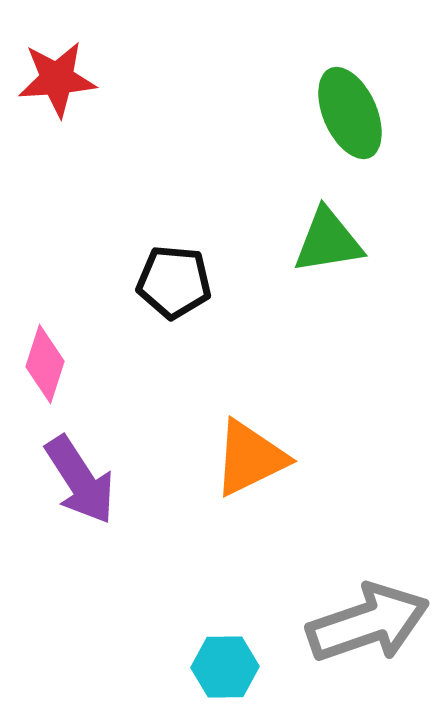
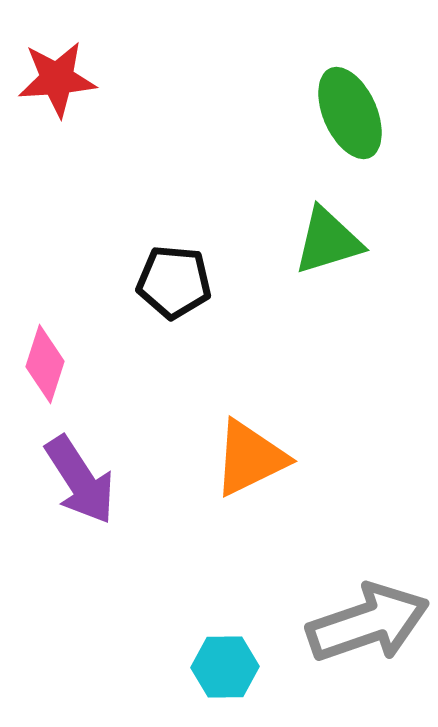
green triangle: rotated 8 degrees counterclockwise
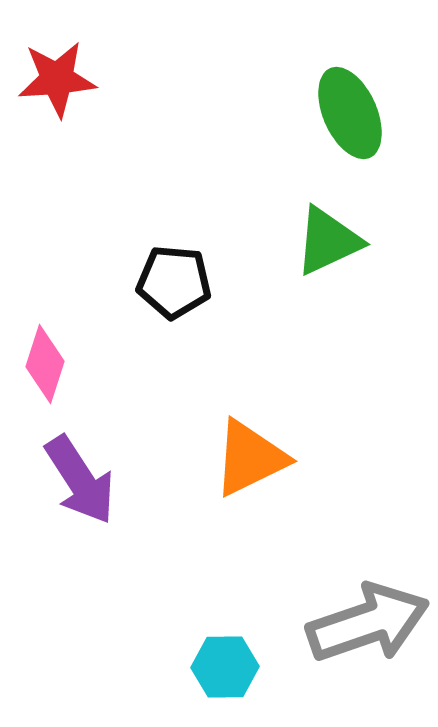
green triangle: rotated 8 degrees counterclockwise
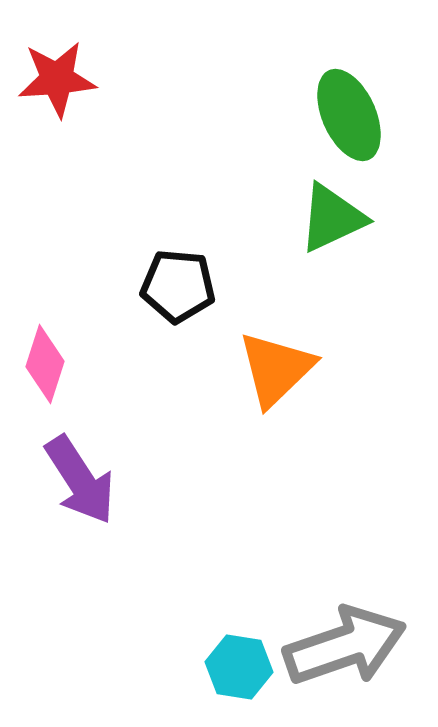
green ellipse: moved 1 px left, 2 px down
green triangle: moved 4 px right, 23 px up
black pentagon: moved 4 px right, 4 px down
orange triangle: moved 26 px right, 89 px up; rotated 18 degrees counterclockwise
gray arrow: moved 23 px left, 23 px down
cyan hexagon: moved 14 px right; rotated 10 degrees clockwise
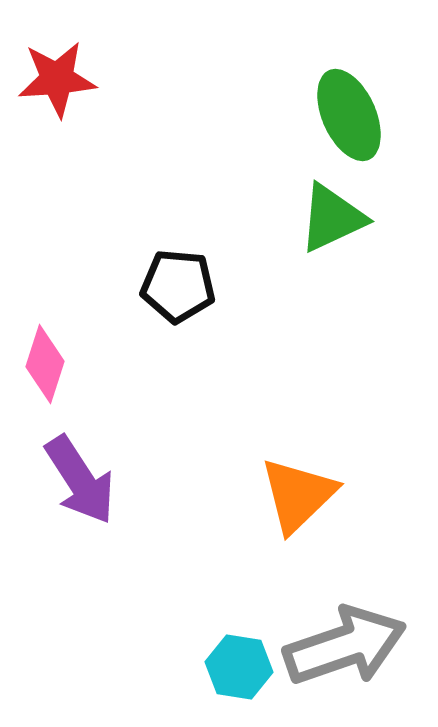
orange triangle: moved 22 px right, 126 px down
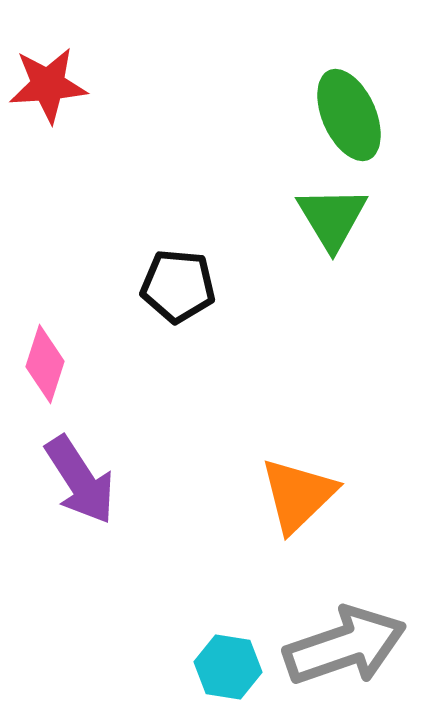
red star: moved 9 px left, 6 px down
green triangle: rotated 36 degrees counterclockwise
cyan hexagon: moved 11 px left
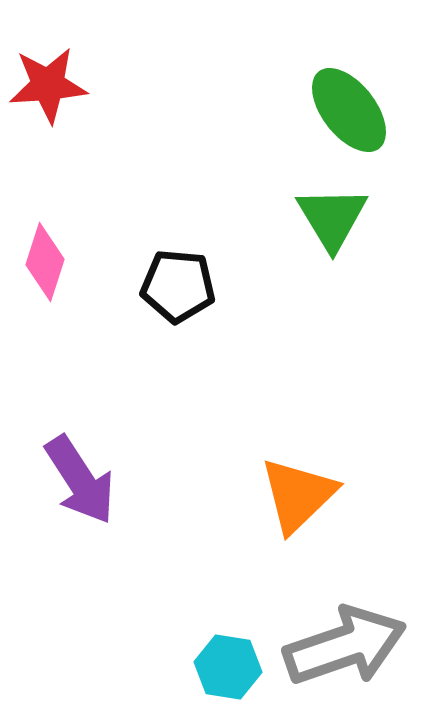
green ellipse: moved 5 px up; rotated 14 degrees counterclockwise
pink diamond: moved 102 px up
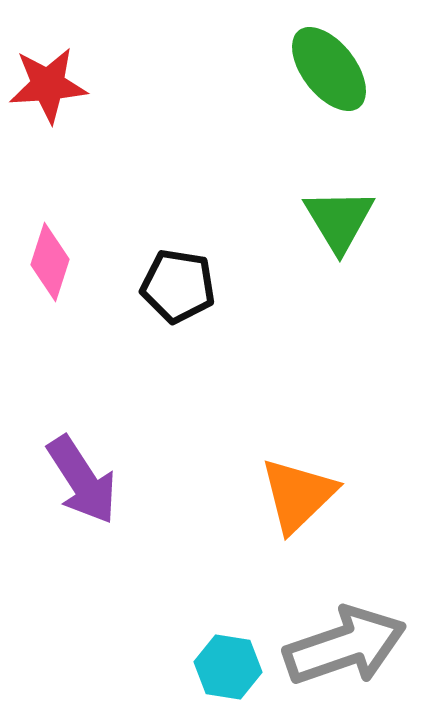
green ellipse: moved 20 px left, 41 px up
green triangle: moved 7 px right, 2 px down
pink diamond: moved 5 px right
black pentagon: rotated 4 degrees clockwise
purple arrow: moved 2 px right
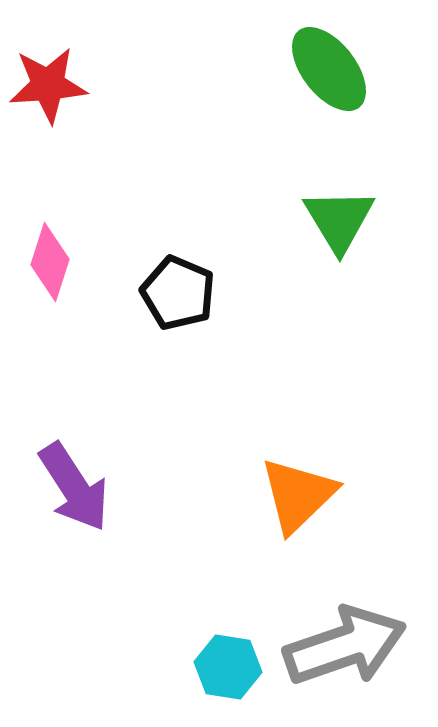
black pentagon: moved 7 px down; rotated 14 degrees clockwise
purple arrow: moved 8 px left, 7 px down
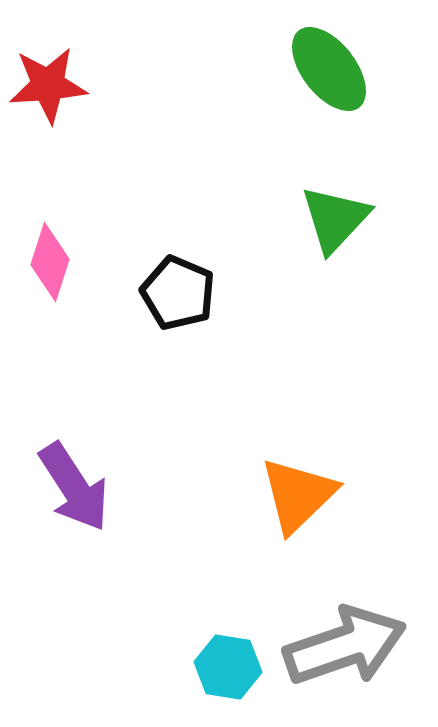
green triangle: moved 4 px left, 1 px up; rotated 14 degrees clockwise
